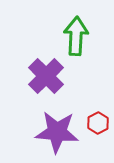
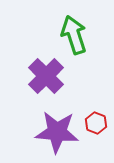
green arrow: moved 2 px left, 1 px up; rotated 21 degrees counterclockwise
red hexagon: moved 2 px left; rotated 10 degrees counterclockwise
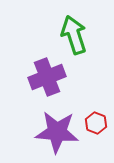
purple cross: moved 1 px right, 1 px down; rotated 24 degrees clockwise
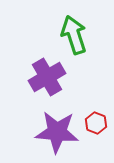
purple cross: rotated 9 degrees counterclockwise
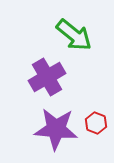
green arrow: rotated 147 degrees clockwise
purple star: moved 1 px left, 3 px up
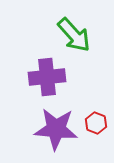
green arrow: rotated 9 degrees clockwise
purple cross: rotated 24 degrees clockwise
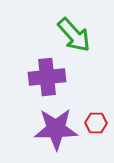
red hexagon: rotated 20 degrees counterclockwise
purple star: rotated 6 degrees counterclockwise
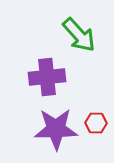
green arrow: moved 5 px right
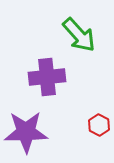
red hexagon: moved 3 px right, 2 px down; rotated 25 degrees clockwise
purple star: moved 30 px left, 3 px down
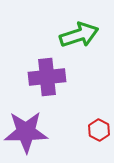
green arrow: rotated 66 degrees counterclockwise
red hexagon: moved 5 px down
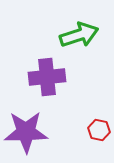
red hexagon: rotated 15 degrees counterclockwise
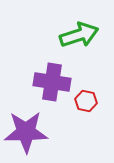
purple cross: moved 5 px right, 5 px down; rotated 15 degrees clockwise
red hexagon: moved 13 px left, 29 px up
